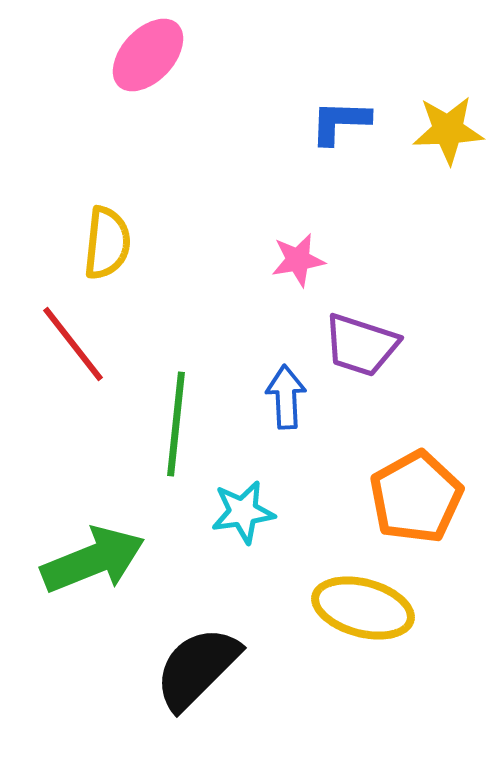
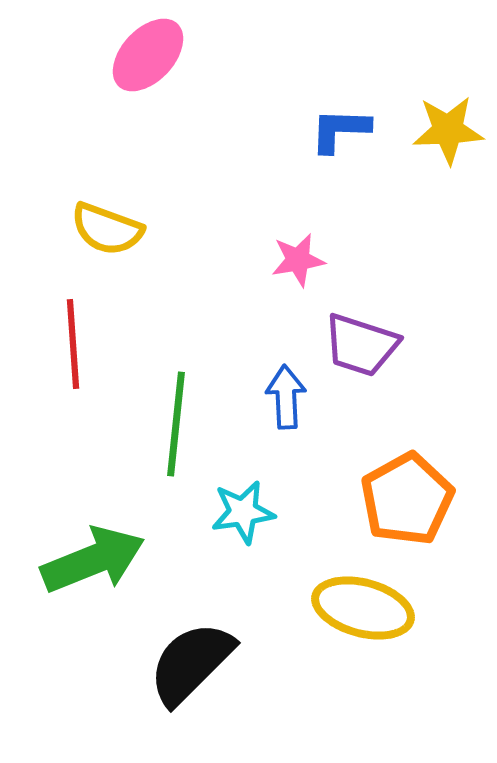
blue L-shape: moved 8 px down
yellow semicircle: moved 14 px up; rotated 104 degrees clockwise
red line: rotated 34 degrees clockwise
orange pentagon: moved 9 px left, 2 px down
black semicircle: moved 6 px left, 5 px up
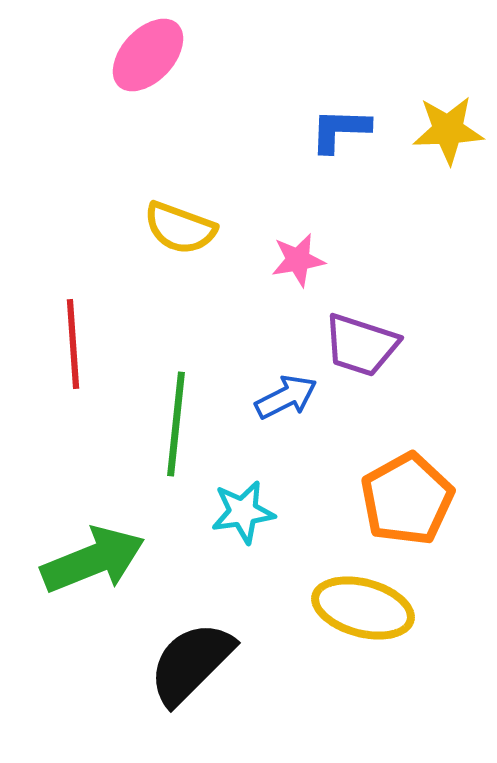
yellow semicircle: moved 73 px right, 1 px up
blue arrow: rotated 66 degrees clockwise
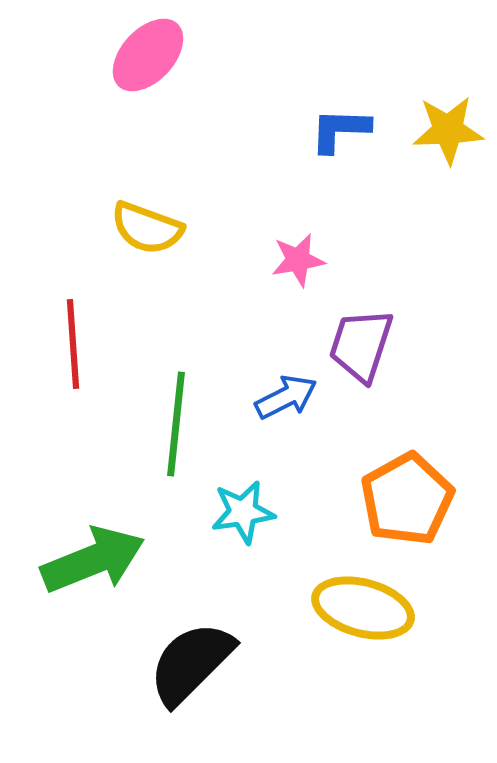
yellow semicircle: moved 33 px left
purple trapezoid: rotated 90 degrees clockwise
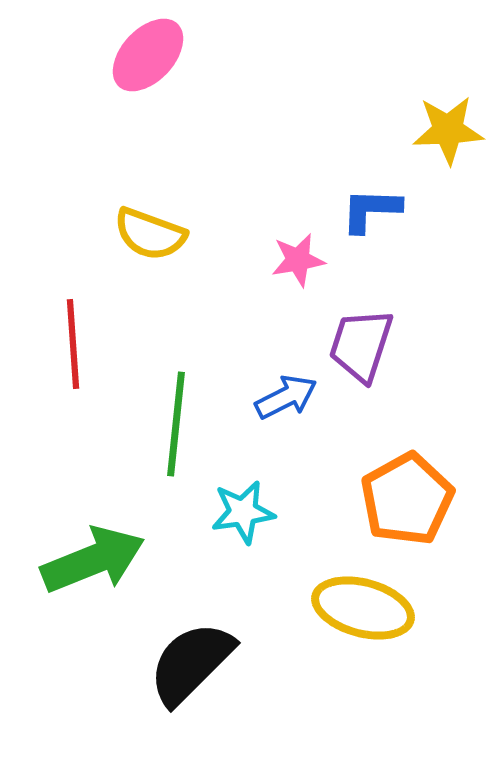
blue L-shape: moved 31 px right, 80 px down
yellow semicircle: moved 3 px right, 6 px down
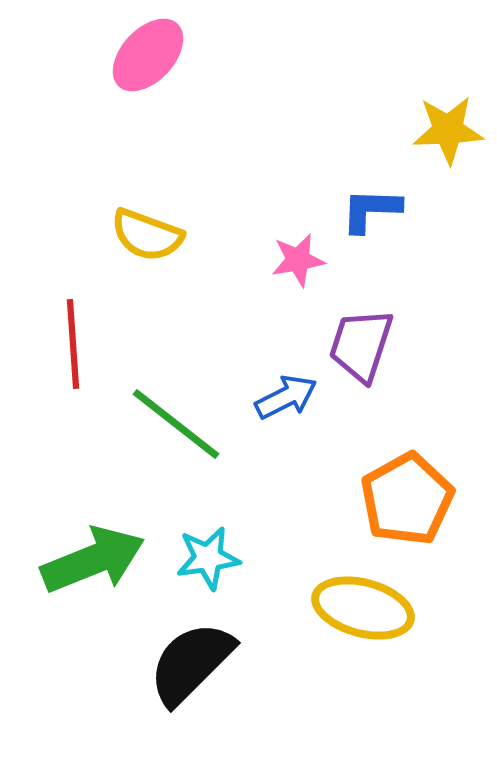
yellow semicircle: moved 3 px left, 1 px down
green line: rotated 58 degrees counterclockwise
cyan star: moved 35 px left, 46 px down
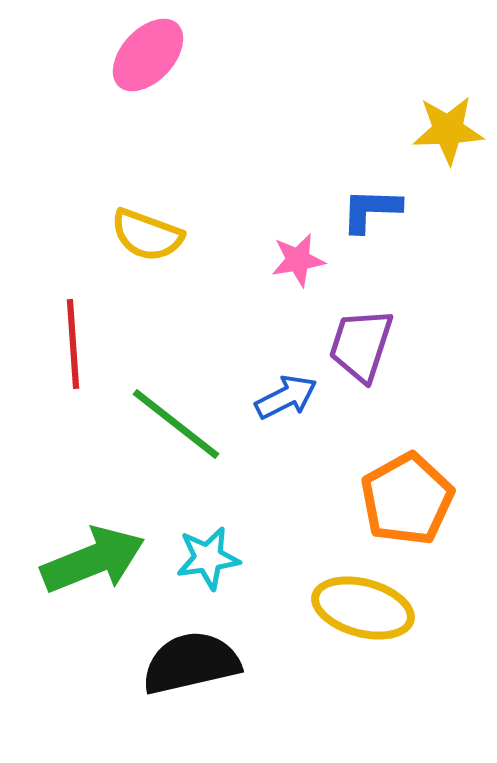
black semicircle: rotated 32 degrees clockwise
